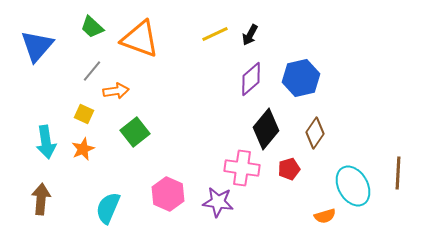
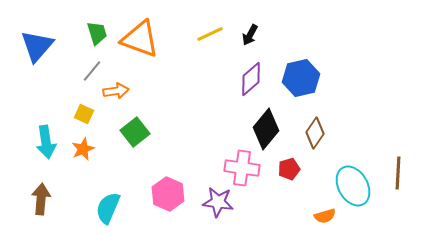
green trapezoid: moved 5 px right, 6 px down; rotated 150 degrees counterclockwise
yellow line: moved 5 px left
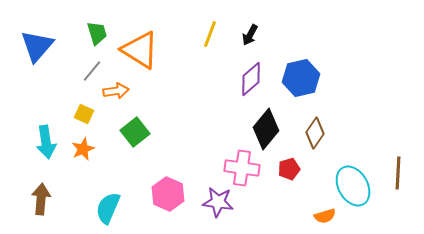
yellow line: rotated 44 degrees counterclockwise
orange triangle: moved 11 px down; rotated 12 degrees clockwise
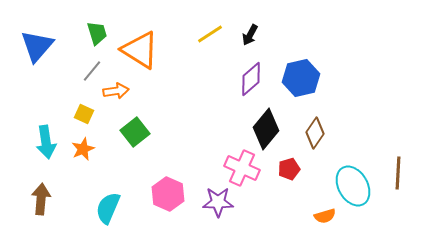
yellow line: rotated 36 degrees clockwise
pink cross: rotated 16 degrees clockwise
purple star: rotated 8 degrees counterclockwise
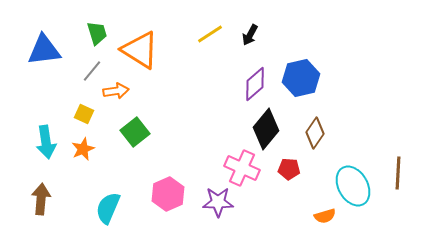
blue triangle: moved 7 px right, 4 px down; rotated 42 degrees clockwise
purple diamond: moved 4 px right, 5 px down
red pentagon: rotated 20 degrees clockwise
pink hexagon: rotated 12 degrees clockwise
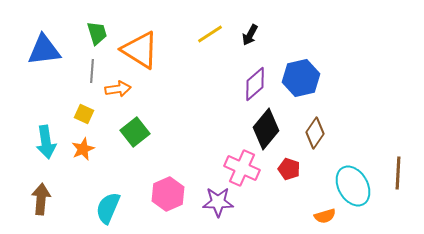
gray line: rotated 35 degrees counterclockwise
orange arrow: moved 2 px right, 2 px up
red pentagon: rotated 15 degrees clockwise
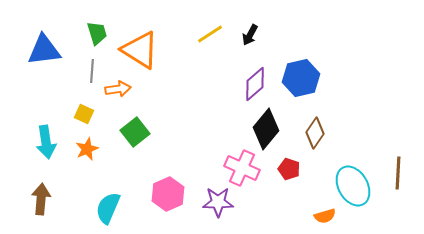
orange star: moved 4 px right
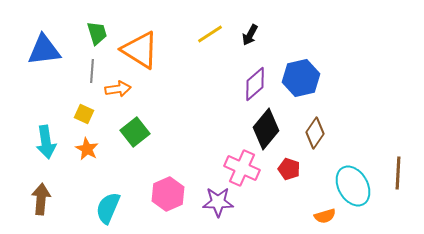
orange star: rotated 20 degrees counterclockwise
